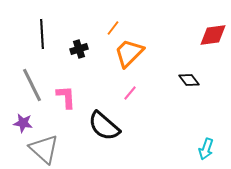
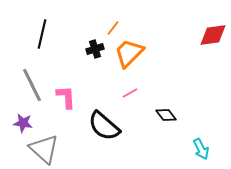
black line: rotated 16 degrees clockwise
black cross: moved 16 px right
black diamond: moved 23 px left, 35 px down
pink line: rotated 21 degrees clockwise
cyan arrow: moved 5 px left; rotated 45 degrees counterclockwise
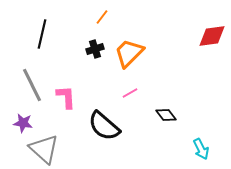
orange line: moved 11 px left, 11 px up
red diamond: moved 1 px left, 1 px down
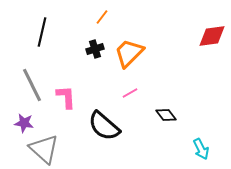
black line: moved 2 px up
purple star: moved 1 px right
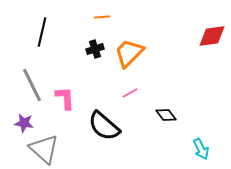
orange line: rotated 49 degrees clockwise
pink L-shape: moved 1 px left, 1 px down
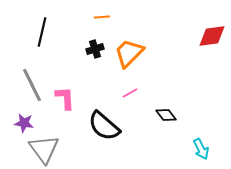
gray triangle: rotated 12 degrees clockwise
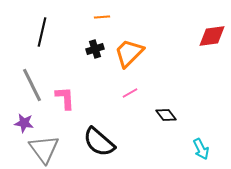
black semicircle: moved 5 px left, 16 px down
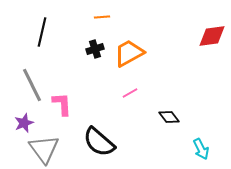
orange trapezoid: rotated 16 degrees clockwise
pink L-shape: moved 3 px left, 6 px down
black diamond: moved 3 px right, 2 px down
purple star: rotated 30 degrees counterclockwise
